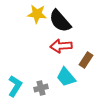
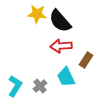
cyan trapezoid: rotated 15 degrees clockwise
gray cross: moved 1 px left, 2 px up; rotated 24 degrees counterclockwise
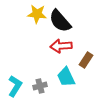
gray cross: rotated 24 degrees clockwise
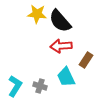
gray cross: rotated 32 degrees clockwise
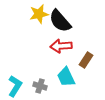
yellow star: moved 2 px right; rotated 18 degrees counterclockwise
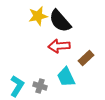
yellow star: moved 1 px left, 2 px down
red arrow: moved 2 px left
brown rectangle: moved 2 px up; rotated 14 degrees clockwise
cyan L-shape: moved 2 px right
